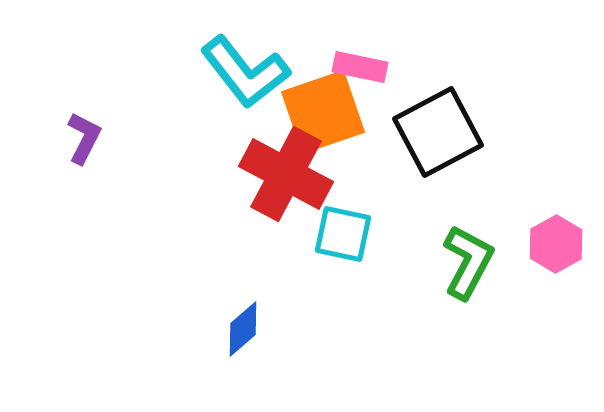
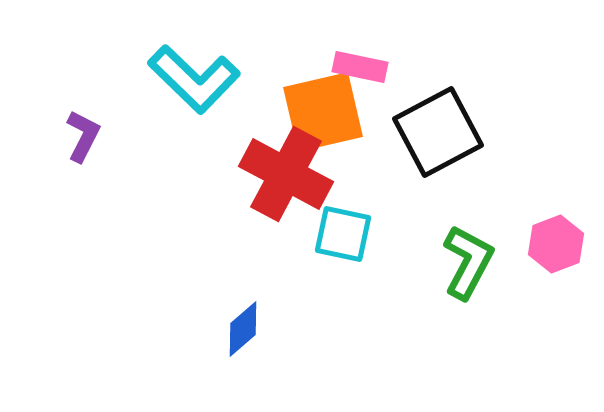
cyan L-shape: moved 51 px left, 7 px down; rotated 8 degrees counterclockwise
orange square: rotated 6 degrees clockwise
purple L-shape: moved 1 px left, 2 px up
pink hexagon: rotated 8 degrees clockwise
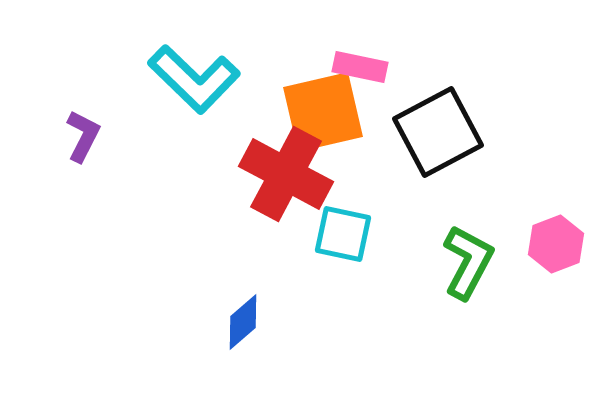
blue diamond: moved 7 px up
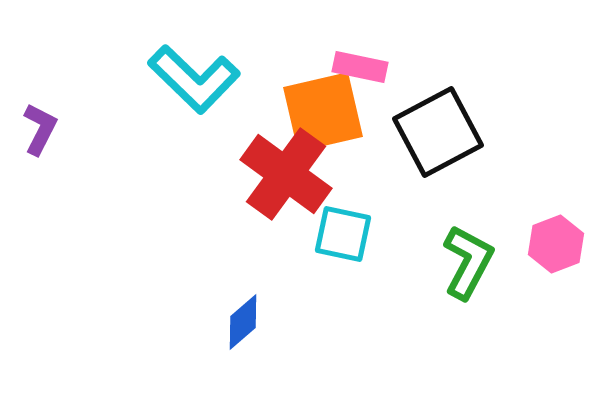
purple L-shape: moved 43 px left, 7 px up
red cross: rotated 8 degrees clockwise
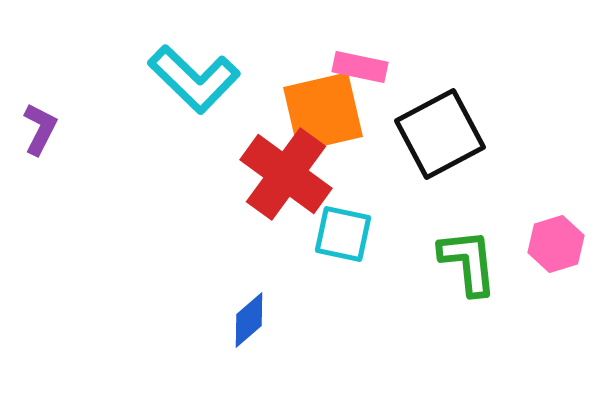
black square: moved 2 px right, 2 px down
pink hexagon: rotated 4 degrees clockwise
green L-shape: rotated 34 degrees counterclockwise
blue diamond: moved 6 px right, 2 px up
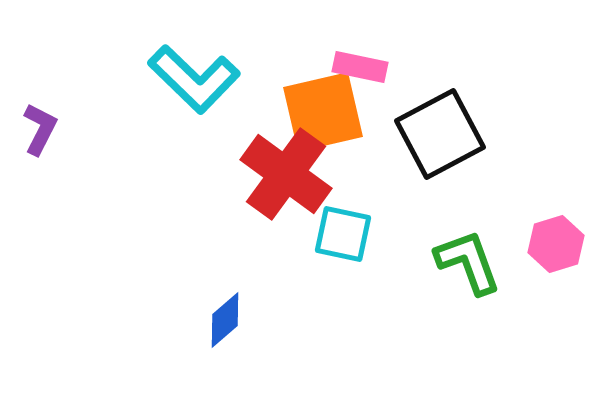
green L-shape: rotated 14 degrees counterclockwise
blue diamond: moved 24 px left
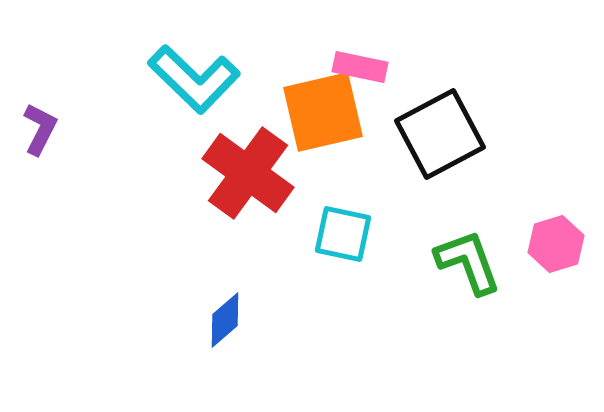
red cross: moved 38 px left, 1 px up
